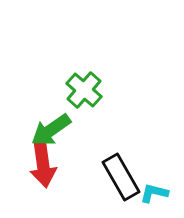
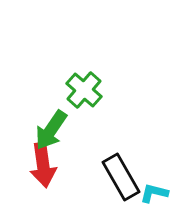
green arrow: rotated 21 degrees counterclockwise
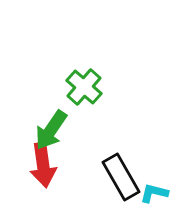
green cross: moved 3 px up
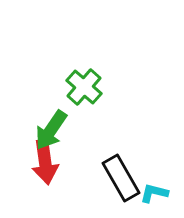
red arrow: moved 2 px right, 3 px up
black rectangle: moved 1 px down
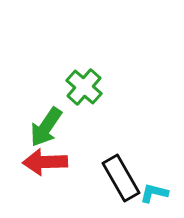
green arrow: moved 5 px left, 3 px up
red arrow: rotated 96 degrees clockwise
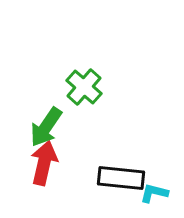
red arrow: moved 1 px left, 1 px down; rotated 105 degrees clockwise
black rectangle: rotated 54 degrees counterclockwise
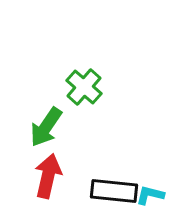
red arrow: moved 4 px right, 13 px down
black rectangle: moved 7 px left, 13 px down
cyan L-shape: moved 4 px left, 2 px down
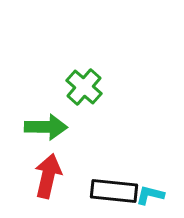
green arrow: rotated 123 degrees counterclockwise
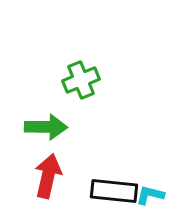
green cross: moved 3 px left, 7 px up; rotated 27 degrees clockwise
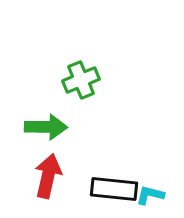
black rectangle: moved 2 px up
